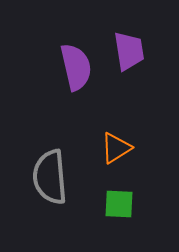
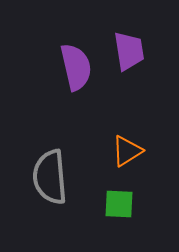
orange triangle: moved 11 px right, 3 px down
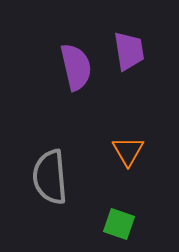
orange triangle: moved 1 px right; rotated 28 degrees counterclockwise
green square: moved 20 px down; rotated 16 degrees clockwise
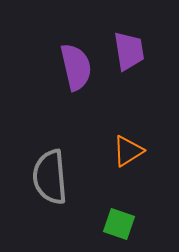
orange triangle: rotated 28 degrees clockwise
